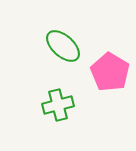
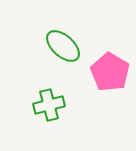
green cross: moved 9 px left
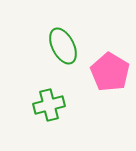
green ellipse: rotated 21 degrees clockwise
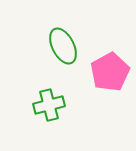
pink pentagon: rotated 12 degrees clockwise
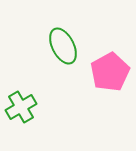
green cross: moved 28 px left, 2 px down; rotated 16 degrees counterclockwise
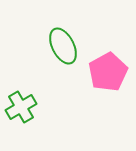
pink pentagon: moved 2 px left
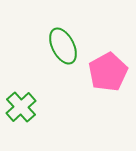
green cross: rotated 12 degrees counterclockwise
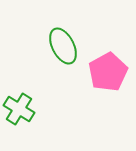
green cross: moved 2 px left, 2 px down; rotated 16 degrees counterclockwise
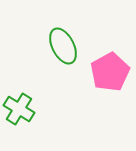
pink pentagon: moved 2 px right
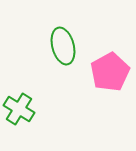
green ellipse: rotated 12 degrees clockwise
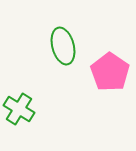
pink pentagon: rotated 9 degrees counterclockwise
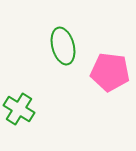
pink pentagon: rotated 27 degrees counterclockwise
